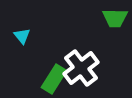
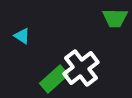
cyan triangle: rotated 18 degrees counterclockwise
green rectangle: rotated 16 degrees clockwise
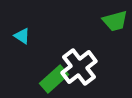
green trapezoid: moved 3 px down; rotated 16 degrees counterclockwise
white cross: moved 2 px left, 1 px up
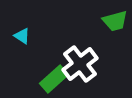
white cross: moved 1 px right, 3 px up
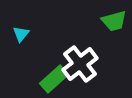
green trapezoid: moved 1 px left
cyan triangle: moved 1 px left, 2 px up; rotated 36 degrees clockwise
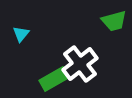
green rectangle: rotated 12 degrees clockwise
